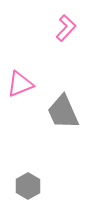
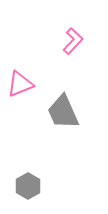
pink L-shape: moved 7 px right, 13 px down
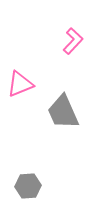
gray hexagon: rotated 25 degrees clockwise
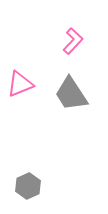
gray trapezoid: moved 8 px right, 18 px up; rotated 9 degrees counterclockwise
gray hexagon: rotated 20 degrees counterclockwise
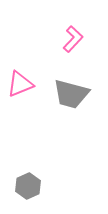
pink L-shape: moved 2 px up
gray trapezoid: rotated 42 degrees counterclockwise
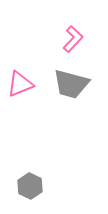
gray trapezoid: moved 10 px up
gray hexagon: moved 2 px right; rotated 10 degrees counterclockwise
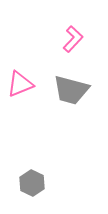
gray trapezoid: moved 6 px down
gray hexagon: moved 2 px right, 3 px up
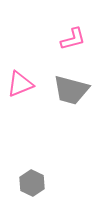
pink L-shape: rotated 32 degrees clockwise
